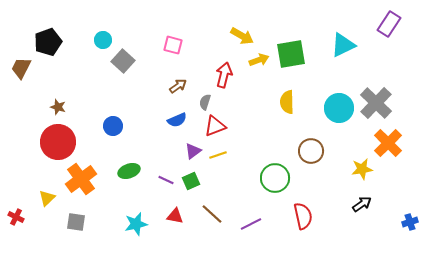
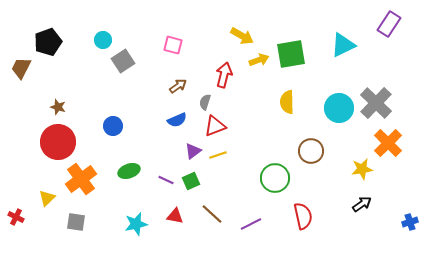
gray square at (123, 61): rotated 15 degrees clockwise
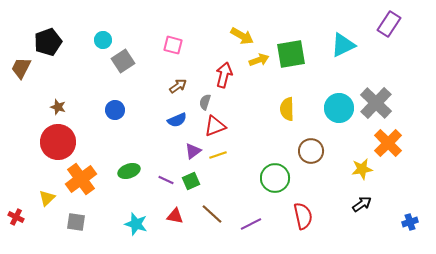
yellow semicircle at (287, 102): moved 7 px down
blue circle at (113, 126): moved 2 px right, 16 px up
cyan star at (136, 224): rotated 30 degrees clockwise
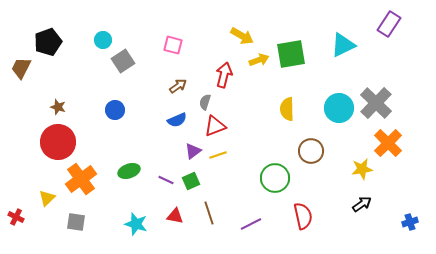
brown line at (212, 214): moved 3 px left, 1 px up; rotated 30 degrees clockwise
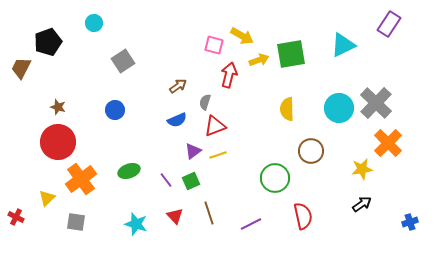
cyan circle at (103, 40): moved 9 px left, 17 px up
pink square at (173, 45): moved 41 px right
red arrow at (224, 75): moved 5 px right
purple line at (166, 180): rotated 28 degrees clockwise
red triangle at (175, 216): rotated 36 degrees clockwise
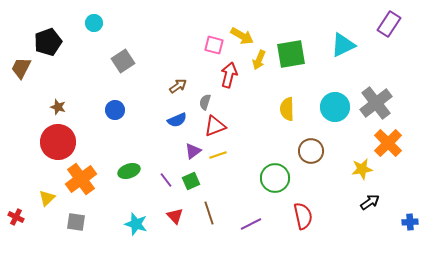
yellow arrow at (259, 60): rotated 132 degrees clockwise
gray cross at (376, 103): rotated 8 degrees clockwise
cyan circle at (339, 108): moved 4 px left, 1 px up
black arrow at (362, 204): moved 8 px right, 2 px up
blue cross at (410, 222): rotated 14 degrees clockwise
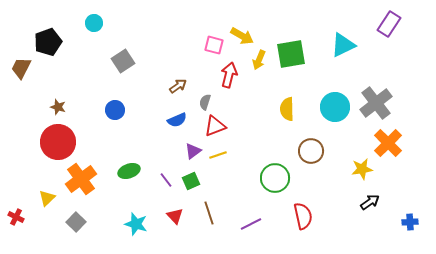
gray square at (76, 222): rotated 36 degrees clockwise
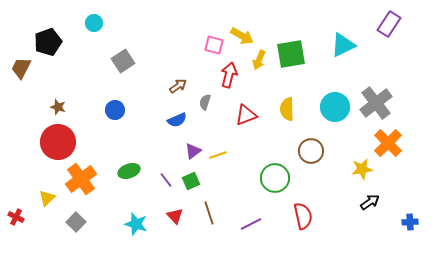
red triangle at (215, 126): moved 31 px right, 11 px up
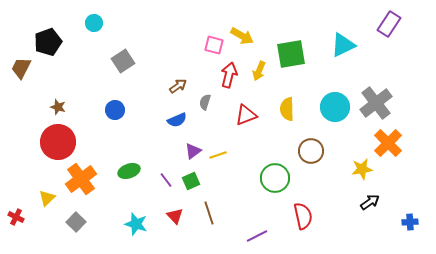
yellow arrow at (259, 60): moved 11 px down
purple line at (251, 224): moved 6 px right, 12 px down
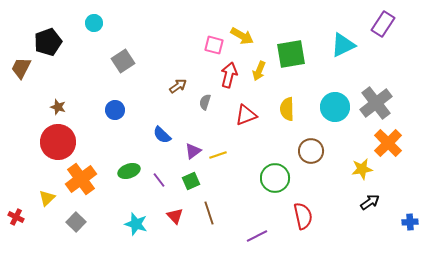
purple rectangle at (389, 24): moved 6 px left
blue semicircle at (177, 120): moved 15 px left, 15 px down; rotated 66 degrees clockwise
purple line at (166, 180): moved 7 px left
